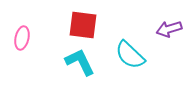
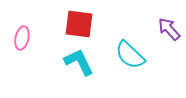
red square: moved 4 px left, 1 px up
purple arrow: rotated 65 degrees clockwise
cyan L-shape: moved 1 px left
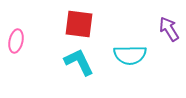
purple arrow: rotated 10 degrees clockwise
pink ellipse: moved 6 px left, 3 px down
cyan semicircle: rotated 44 degrees counterclockwise
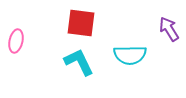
red square: moved 2 px right, 1 px up
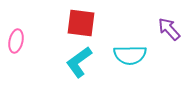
purple arrow: rotated 10 degrees counterclockwise
cyan L-shape: rotated 100 degrees counterclockwise
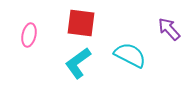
pink ellipse: moved 13 px right, 6 px up
cyan semicircle: rotated 152 degrees counterclockwise
cyan L-shape: moved 1 px left, 1 px down
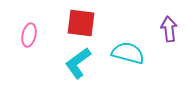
purple arrow: rotated 35 degrees clockwise
cyan semicircle: moved 2 px left, 2 px up; rotated 12 degrees counterclockwise
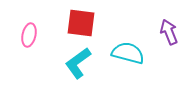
purple arrow: moved 3 px down; rotated 15 degrees counterclockwise
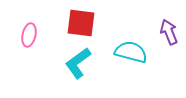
cyan semicircle: moved 3 px right, 1 px up
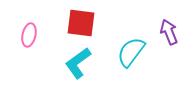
cyan semicircle: rotated 68 degrees counterclockwise
